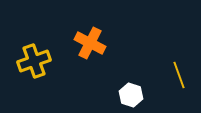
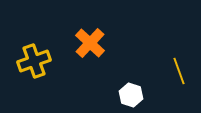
orange cross: rotated 16 degrees clockwise
yellow line: moved 4 px up
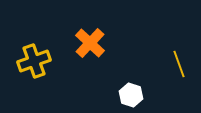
yellow line: moved 7 px up
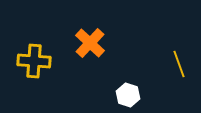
yellow cross: rotated 24 degrees clockwise
white hexagon: moved 3 px left
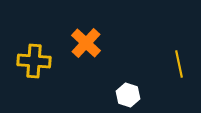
orange cross: moved 4 px left
yellow line: rotated 8 degrees clockwise
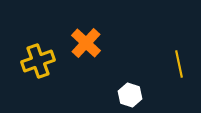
yellow cross: moved 4 px right; rotated 24 degrees counterclockwise
white hexagon: moved 2 px right
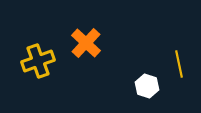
white hexagon: moved 17 px right, 9 px up
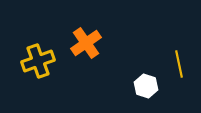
orange cross: rotated 12 degrees clockwise
white hexagon: moved 1 px left
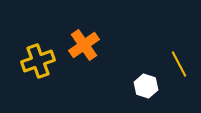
orange cross: moved 2 px left, 2 px down
yellow line: rotated 16 degrees counterclockwise
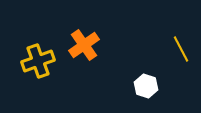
yellow line: moved 2 px right, 15 px up
